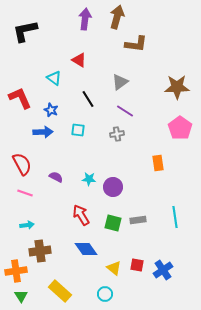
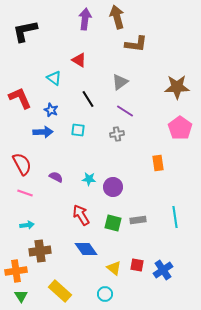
brown arrow: rotated 30 degrees counterclockwise
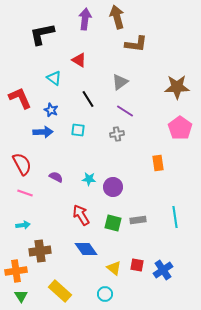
black L-shape: moved 17 px right, 3 px down
cyan arrow: moved 4 px left
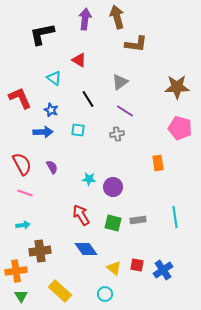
pink pentagon: rotated 20 degrees counterclockwise
purple semicircle: moved 4 px left, 10 px up; rotated 32 degrees clockwise
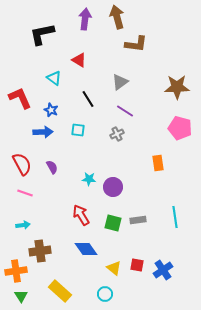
gray cross: rotated 16 degrees counterclockwise
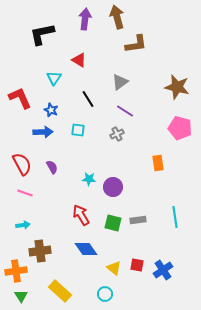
brown L-shape: rotated 15 degrees counterclockwise
cyan triangle: rotated 28 degrees clockwise
brown star: rotated 15 degrees clockwise
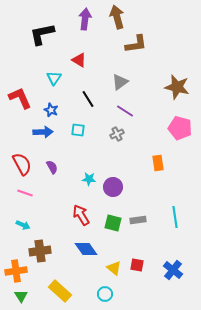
cyan arrow: rotated 32 degrees clockwise
blue cross: moved 10 px right; rotated 18 degrees counterclockwise
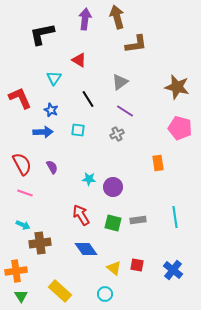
brown cross: moved 8 px up
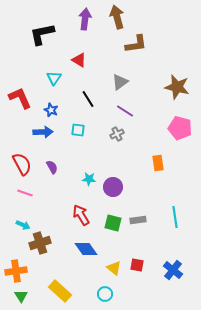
brown cross: rotated 10 degrees counterclockwise
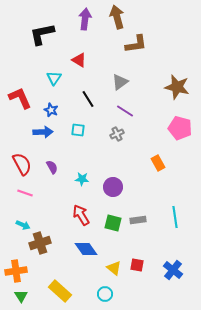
orange rectangle: rotated 21 degrees counterclockwise
cyan star: moved 7 px left
